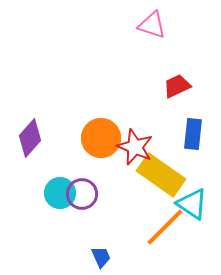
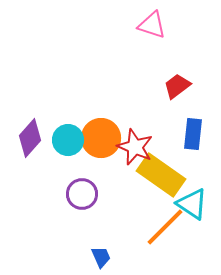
red trapezoid: rotated 12 degrees counterclockwise
cyan circle: moved 8 px right, 53 px up
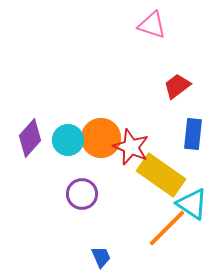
red star: moved 4 px left
orange line: moved 2 px right, 1 px down
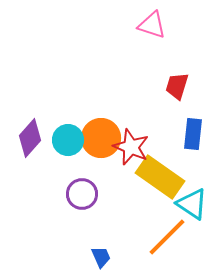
red trapezoid: rotated 36 degrees counterclockwise
yellow rectangle: moved 1 px left, 2 px down
orange line: moved 9 px down
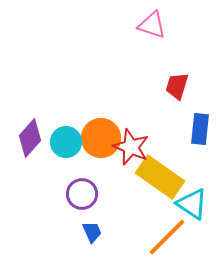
blue rectangle: moved 7 px right, 5 px up
cyan circle: moved 2 px left, 2 px down
blue trapezoid: moved 9 px left, 25 px up
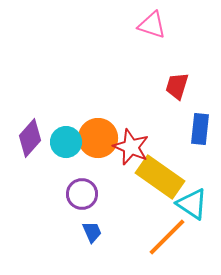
orange circle: moved 3 px left
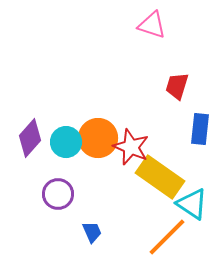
purple circle: moved 24 px left
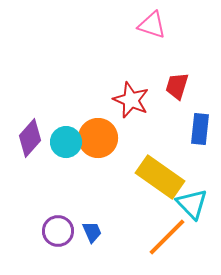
red star: moved 47 px up
purple circle: moved 37 px down
cyan triangle: rotated 12 degrees clockwise
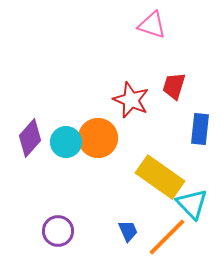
red trapezoid: moved 3 px left
blue trapezoid: moved 36 px right, 1 px up
